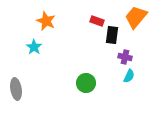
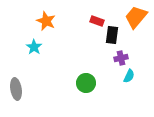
purple cross: moved 4 px left, 1 px down; rotated 24 degrees counterclockwise
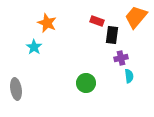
orange star: moved 1 px right, 2 px down
cyan semicircle: rotated 32 degrees counterclockwise
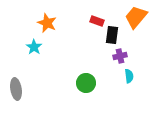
purple cross: moved 1 px left, 2 px up
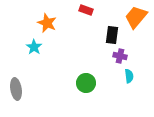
red rectangle: moved 11 px left, 11 px up
purple cross: rotated 24 degrees clockwise
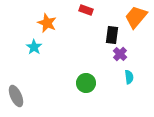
purple cross: moved 2 px up; rotated 32 degrees clockwise
cyan semicircle: moved 1 px down
gray ellipse: moved 7 px down; rotated 15 degrees counterclockwise
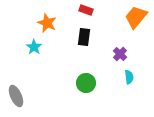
black rectangle: moved 28 px left, 2 px down
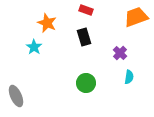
orange trapezoid: rotated 30 degrees clockwise
black rectangle: rotated 24 degrees counterclockwise
purple cross: moved 1 px up
cyan semicircle: rotated 16 degrees clockwise
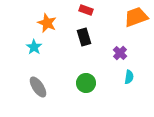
gray ellipse: moved 22 px right, 9 px up; rotated 10 degrees counterclockwise
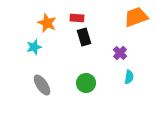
red rectangle: moved 9 px left, 8 px down; rotated 16 degrees counterclockwise
cyan star: rotated 21 degrees clockwise
gray ellipse: moved 4 px right, 2 px up
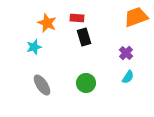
purple cross: moved 6 px right
cyan semicircle: moved 1 px left; rotated 24 degrees clockwise
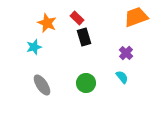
red rectangle: rotated 40 degrees clockwise
cyan semicircle: moved 6 px left; rotated 72 degrees counterclockwise
